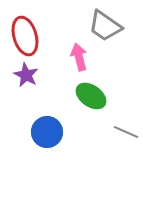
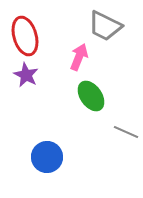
gray trapezoid: rotated 9 degrees counterclockwise
pink arrow: rotated 36 degrees clockwise
green ellipse: rotated 20 degrees clockwise
blue circle: moved 25 px down
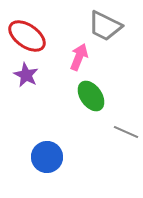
red ellipse: moved 2 px right; rotated 39 degrees counterclockwise
